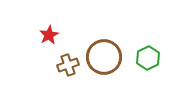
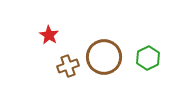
red star: rotated 12 degrees counterclockwise
brown cross: moved 1 px down
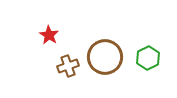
brown circle: moved 1 px right
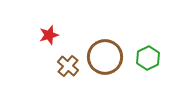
red star: rotated 24 degrees clockwise
brown cross: rotated 30 degrees counterclockwise
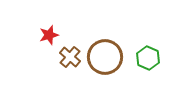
green hexagon: rotated 10 degrees counterclockwise
brown cross: moved 2 px right, 9 px up
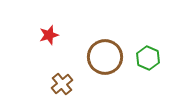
brown cross: moved 8 px left, 27 px down; rotated 10 degrees clockwise
